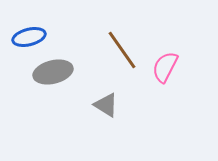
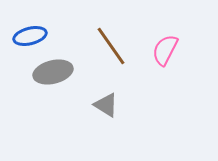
blue ellipse: moved 1 px right, 1 px up
brown line: moved 11 px left, 4 px up
pink semicircle: moved 17 px up
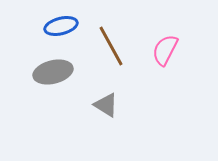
blue ellipse: moved 31 px right, 10 px up
brown line: rotated 6 degrees clockwise
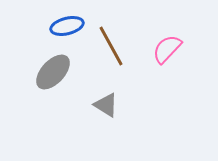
blue ellipse: moved 6 px right
pink semicircle: moved 2 px right, 1 px up; rotated 16 degrees clockwise
gray ellipse: rotated 33 degrees counterclockwise
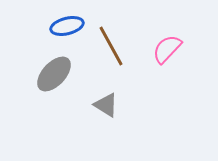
gray ellipse: moved 1 px right, 2 px down
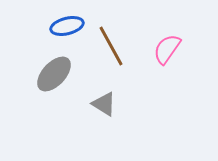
pink semicircle: rotated 8 degrees counterclockwise
gray triangle: moved 2 px left, 1 px up
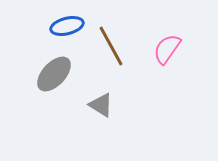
gray triangle: moved 3 px left, 1 px down
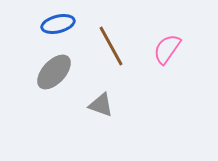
blue ellipse: moved 9 px left, 2 px up
gray ellipse: moved 2 px up
gray triangle: rotated 12 degrees counterclockwise
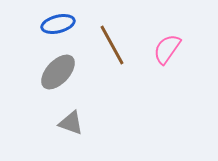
brown line: moved 1 px right, 1 px up
gray ellipse: moved 4 px right
gray triangle: moved 30 px left, 18 px down
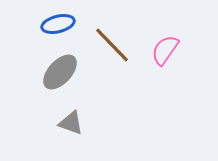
brown line: rotated 15 degrees counterclockwise
pink semicircle: moved 2 px left, 1 px down
gray ellipse: moved 2 px right
